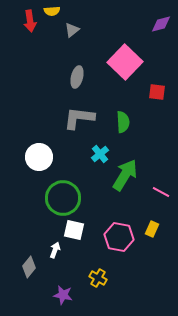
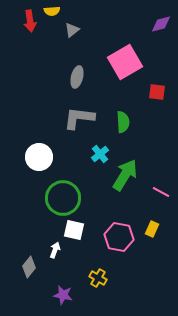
pink square: rotated 16 degrees clockwise
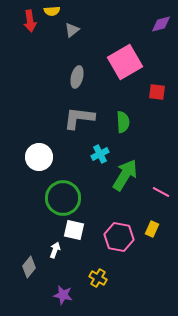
cyan cross: rotated 12 degrees clockwise
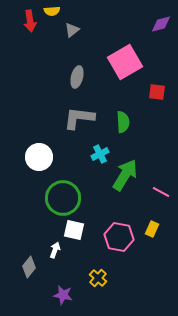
yellow cross: rotated 12 degrees clockwise
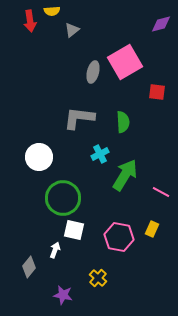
gray ellipse: moved 16 px right, 5 px up
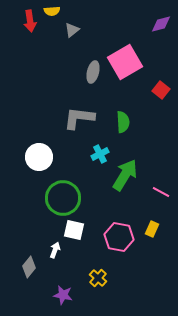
red square: moved 4 px right, 2 px up; rotated 30 degrees clockwise
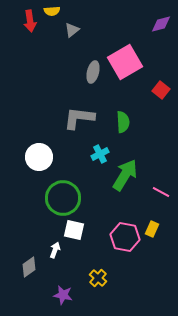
pink hexagon: moved 6 px right
gray diamond: rotated 15 degrees clockwise
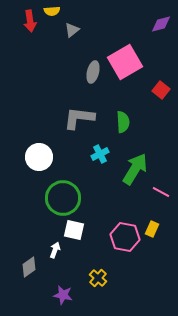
green arrow: moved 10 px right, 6 px up
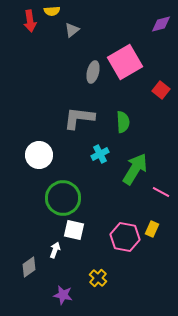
white circle: moved 2 px up
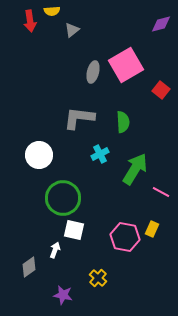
pink square: moved 1 px right, 3 px down
